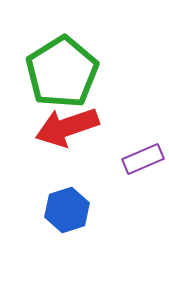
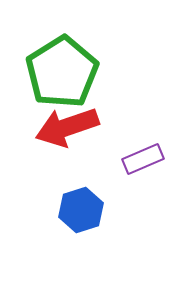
blue hexagon: moved 14 px right
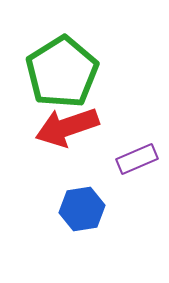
purple rectangle: moved 6 px left
blue hexagon: moved 1 px right, 1 px up; rotated 9 degrees clockwise
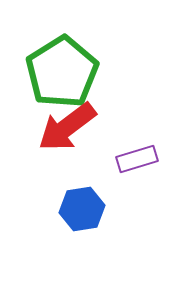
red arrow: rotated 18 degrees counterclockwise
purple rectangle: rotated 6 degrees clockwise
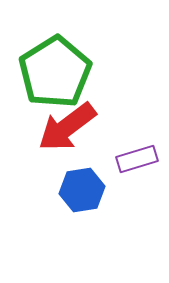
green pentagon: moved 7 px left
blue hexagon: moved 19 px up
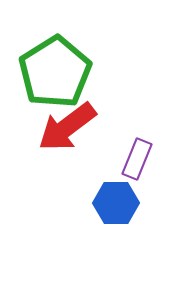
purple rectangle: rotated 51 degrees counterclockwise
blue hexagon: moved 34 px right, 13 px down; rotated 9 degrees clockwise
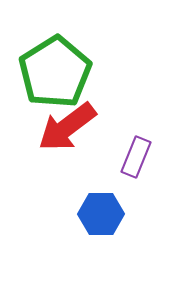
purple rectangle: moved 1 px left, 2 px up
blue hexagon: moved 15 px left, 11 px down
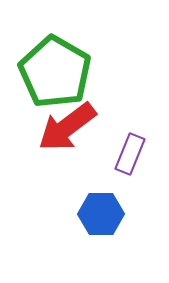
green pentagon: rotated 10 degrees counterclockwise
purple rectangle: moved 6 px left, 3 px up
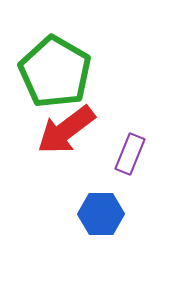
red arrow: moved 1 px left, 3 px down
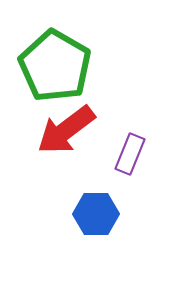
green pentagon: moved 6 px up
blue hexagon: moved 5 px left
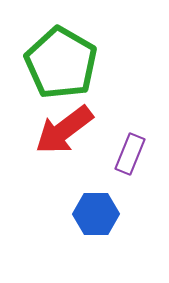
green pentagon: moved 6 px right, 3 px up
red arrow: moved 2 px left
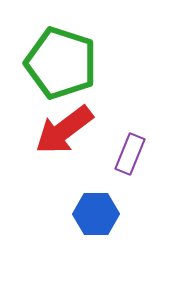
green pentagon: rotated 12 degrees counterclockwise
